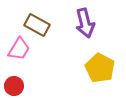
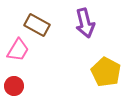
pink trapezoid: moved 1 px left, 1 px down
yellow pentagon: moved 6 px right, 4 px down
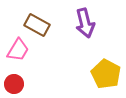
yellow pentagon: moved 2 px down
red circle: moved 2 px up
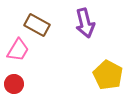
yellow pentagon: moved 2 px right, 1 px down
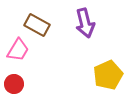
yellow pentagon: rotated 20 degrees clockwise
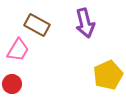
red circle: moved 2 px left
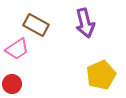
brown rectangle: moved 1 px left
pink trapezoid: moved 1 px left, 1 px up; rotated 25 degrees clockwise
yellow pentagon: moved 7 px left
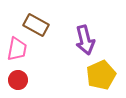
purple arrow: moved 17 px down
pink trapezoid: rotated 45 degrees counterclockwise
red circle: moved 6 px right, 4 px up
